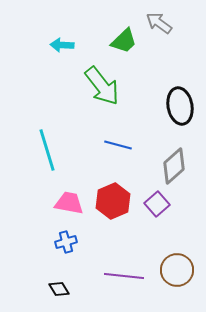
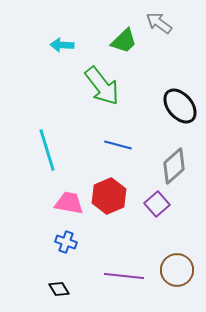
black ellipse: rotated 30 degrees counterclockwise
red hexagon: moved 4 px left, 5 px up
blue cross: rotated 35 degrees clockwise
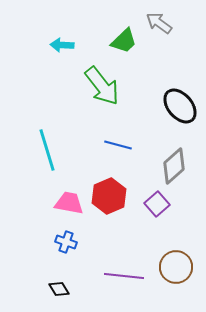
brown circle: moved 1 px left, 3 px up
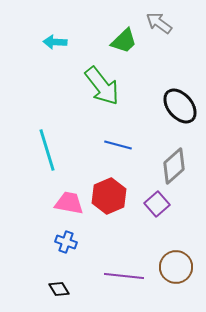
cyan arrow: moved 7 px left, 3 px up
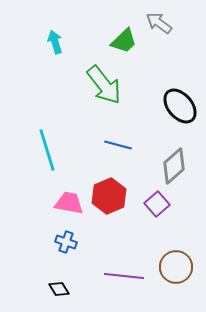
cyan arrow: rotated 70 degrees clockwise
green arrow: moved 2 px right, 1 px up
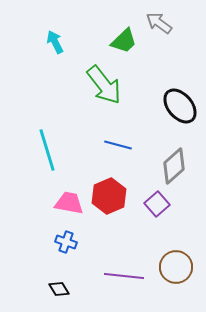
cyan arrow: rotated 10 degrees counterclockwise
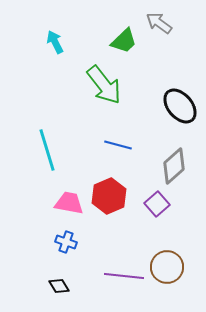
brown circle: moved 9 px left
black diamond: moved 3 px up
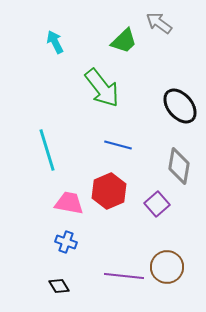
green arrow: moved 2 px left, 3 px down
gray diamond: moved 5 px right; rotated 39 degrees counterclockwise
red hexagon: moved 5 px up
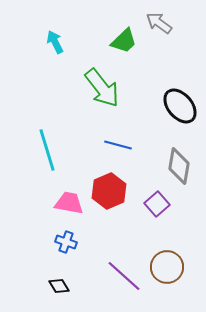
purple line: rotated 36 degrees clockwise
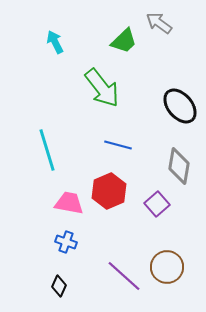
black diamond: rotated 55 degrees clockwise
